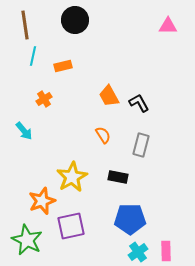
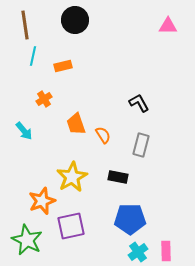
orange trapezoid: moved 33 px left, 28 px down; rotated 10 degrees clockwise
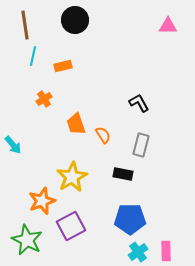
cyan arrow: moved 11 px left, 14 px down
black rectangle: moved 5 px right, 3 px up
purple square: rotated 16 degrees counterclockwise
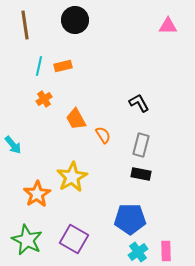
cyan line: moved 6 px right, 10 px down
orange trapezoid: moved 5 px up; rotated 10 degrees counterclockwise
black rectangle: moved 18 px right
orange star: moved 5 px left, 7 px up; rotated 12 degrees counterclockwise
purple square: moved 3 px right, 13 px down; rotated 32 degrees counterclockwise
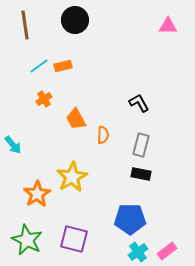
cyan line: rotated 42 degrees clockwise
orange semicircle: rotated 36 degrees clockwise
purple square: rotated 16 degrees counterclockwise
pink rectangle: moved 1 px right; rotated 54 degrees clockwise
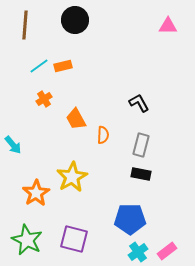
brown line: rotated 12 degrees clockwise
orange star: moved 1 px left, 1 px up
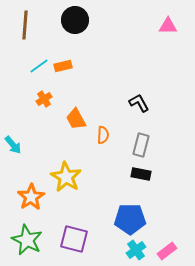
yellow star: moved 6 px left; rotated 12 degrees counterclockwise
orange star: moved 5 px left, 4 px down
cyan cross: moved 2 px left, 2 px up
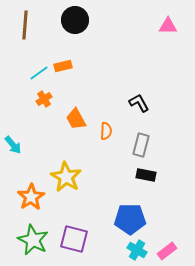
cyan line: moved 7 px down
orange semicircle: moved 3 px right, 4 px up
black rectangle: moved 5 px right, 1 px down
green star: moved 6 px right
cyan cross: moved 1 px right; rotated 24 degrees counterclockwise
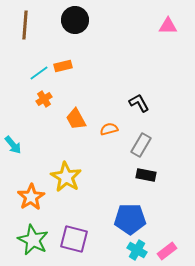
orange semicircle: moved 3 px right, 2 px up; rotated 108 degrees counterclockwise
gray rectangle: rotated 15 degrees clockwise
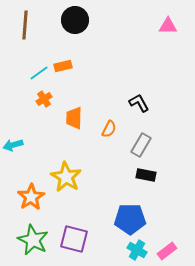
orange trapezoid: moved 2 px left, 1 px up; rotated 30 degrees clockwise
orange semicircle: rotated 132 degrees clockwise
cyan arrow: rotated 114 degrees clockwise
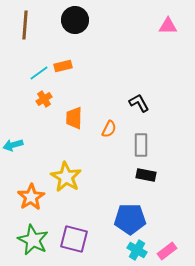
gray rectangle: rotated 30 degrees counterclockwise
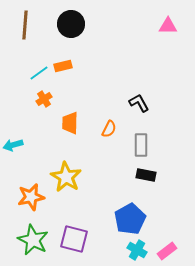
black circle: moved 4 px left, 4 px down
orange trapezoid: moved 4 px left, 5 px down
orange star: rotated 20 degrees clockwise
blue pentagon: rotated 28 degrees counterclockwise
